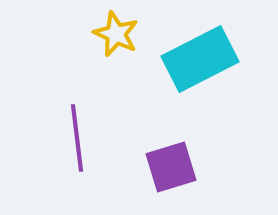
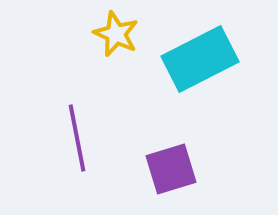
purple line: rotated 4 degrees counterclockwise
purple square: moved 2 px down
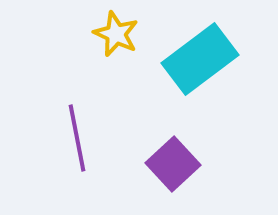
cyan rectangle: rotated 10 degrees counterclockwise
purple square: moved 2 px right, 5 px up; rotated 26 degrees counterclockwise
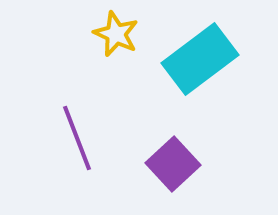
purple line: rotated 10 degrees counterclockwise
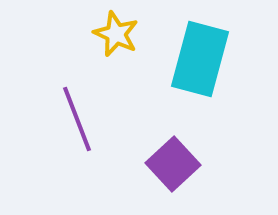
cyan rectangle: rotated 38 degrees counterclockwise
purple line: moved 19 px up
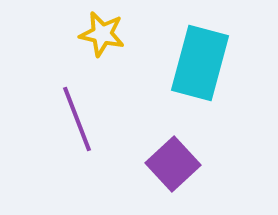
yellow star: moved 14 px left; rotated 12 degrees counterclockwise
cyan rectangle: moved 4 px down
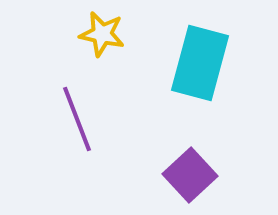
purple square: moved 17 px right, 11 px down
